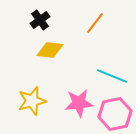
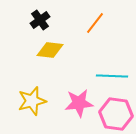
cyan line: rotated 20 degrees counterclockwise
pink hexagon: moved 1 px right; rotated 20 degrees clockwise
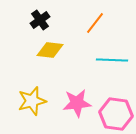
cyan line: moved 16 px up
pink star: moved 2 px left
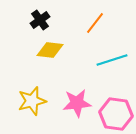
cyan line: rotated 20 degrees counterclockwise
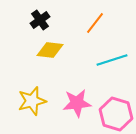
pink hexagon: rotated 8 degrees clockwise
